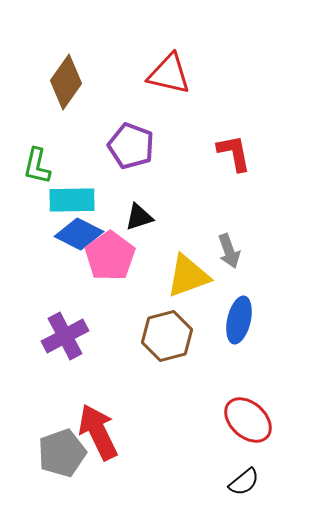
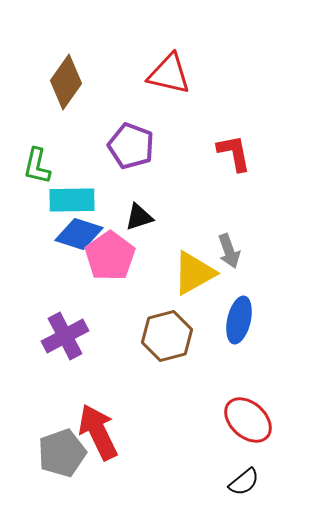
blue diamond: rotated 9 degrees counterclockwise
yellow triangle: moved 6 px right, 3 px up; rotated 9 degrees counterclockwise
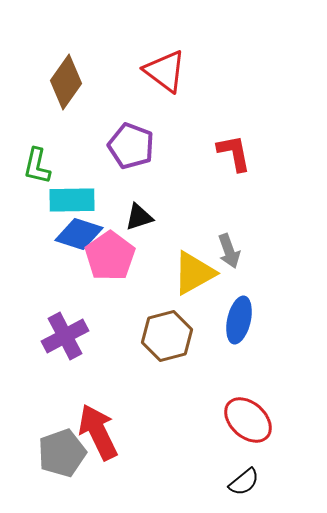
red triangle: moved 4 px left, 3 px up; rotated 24 degrees clockwise
